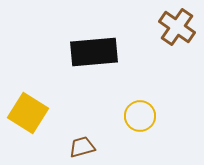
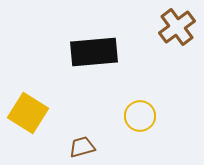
brown cross: rotated 18 degrees clockwise
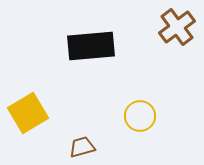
black rectangle: moved 3 px left, 6 px up
yellow square: rotated 27 degrees clockwise
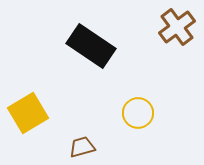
black rectangle: rotated 39 degrees clockwise
yellow circle: moved 2 px left, 3 px up
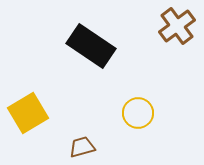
brown cross: moved 1 px up
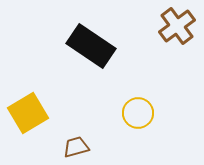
brown trapezoid: moved 6 px left
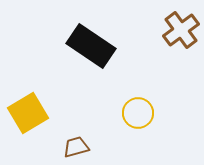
brown cross: moved 4 px right, 4 px down
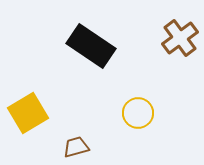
brown cross: moved 1 px left, 8 px down
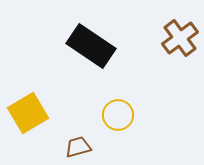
yellow circle: moved 20 px left, 2 px down
brown trapezoid: moved 2 px right
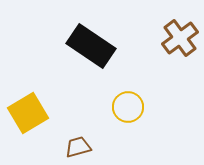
yellow circle: moved 10 px right, 8 px up
